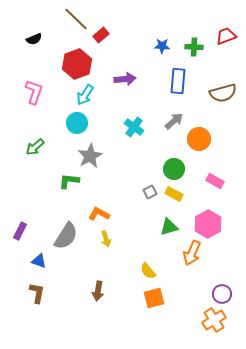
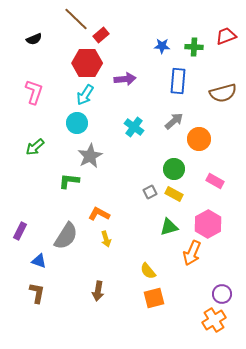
red hexagon: moved 10 px right, 1 px up; rotated 20 degrees clockwise
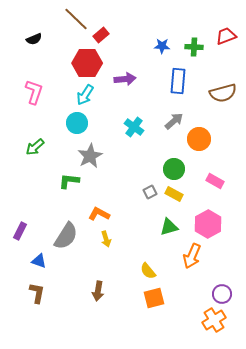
orange arrow: moved 3 px down
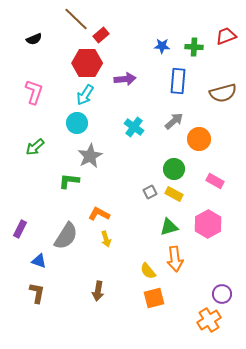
purple rectangle: moved 2 px up
orange arrow: moved 17 px left, 3 px down; rotated 30 degrees counterclockwise
orange cross: moved 5 px left
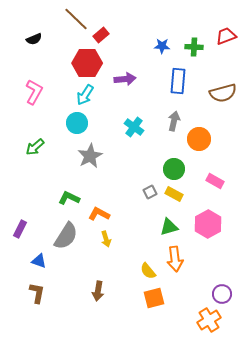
pink L-shape: rotated 10 degrees clockwise
gray arrow: rotated 36 degrees counterclockwise
green L-shape: moved 17 px down; rotated 20 degrees clockwise
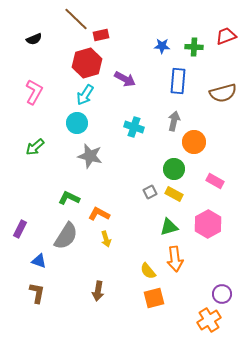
red rectangle: rotated 28 degrees clockwise
red hexagon: rotated 16 degrees counterclockwise
purple arrow: rotated 35 degrees clockwise
cyan cross: rotated 18 degrees counterclockwise
orange circle: moved 5 px left, 3 px down
gray star: rotated 30 degrees counterclockwise
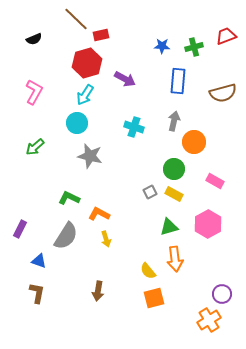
green cross: rotated 18 degrees counterclockwise
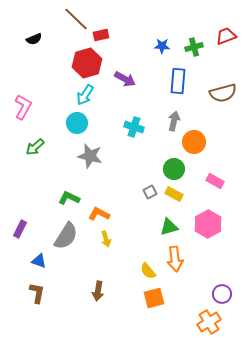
pink L-shape: moved 11 px left, 15 px down
orange cross: moved 2 px down
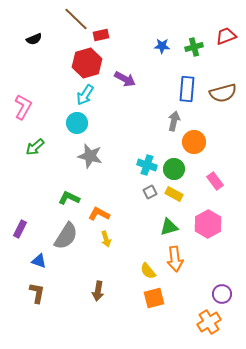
blue rectangle: moved 9 px right, 8 px down
cyan cross: moved 13 px right, 38 px down
pink rectangle: rotated 24 degrees clockwise
